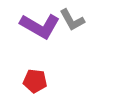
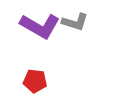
gray L-shape: moved 3 px right, 2 px down; rotated 44 degrees counterclockwise
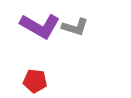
gray L-shape: moved 5 px down
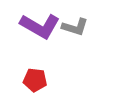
red pentagon: moved 1 px up
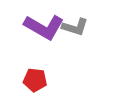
purple L-shape: moved 4 px right, 1 px down
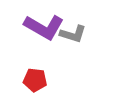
gray L-shape: moved 2 px left, 7 px down
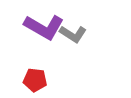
gray L-shape: rotated 16 degrees clockwise
